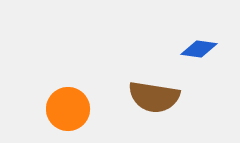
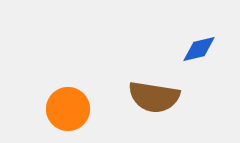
blue diamond: rotated 21 degrees counterclockwise
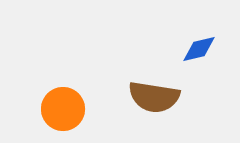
orange circle: moved 5 px left
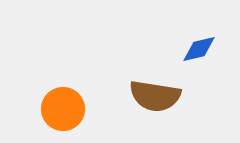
brown semicircle: moved 1 px right, 1 px up
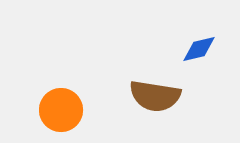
orange circle: moved 2 px left, 1 px down
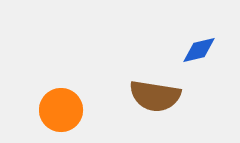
blue diamond: moved 1 px down
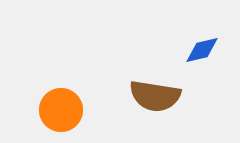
blue diamond: moved 3 px right
